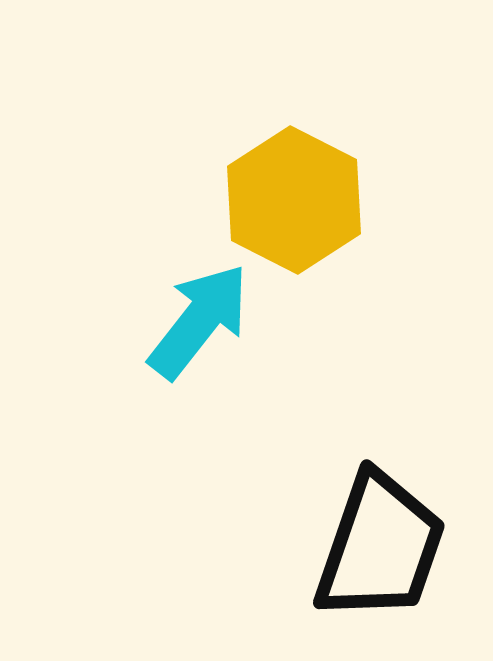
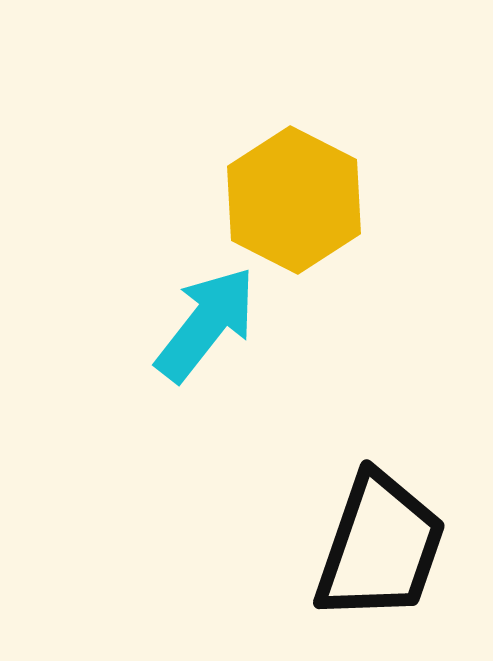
cyan arrow: moved 7 px right, 3 px down
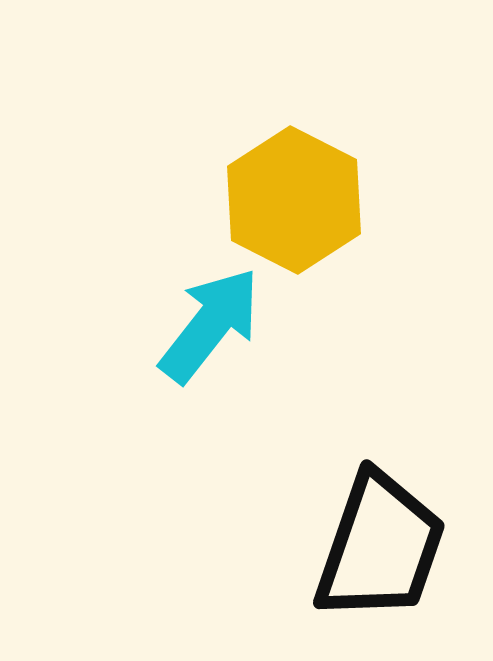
cyan arrow: moved 4 px right, 1 px down
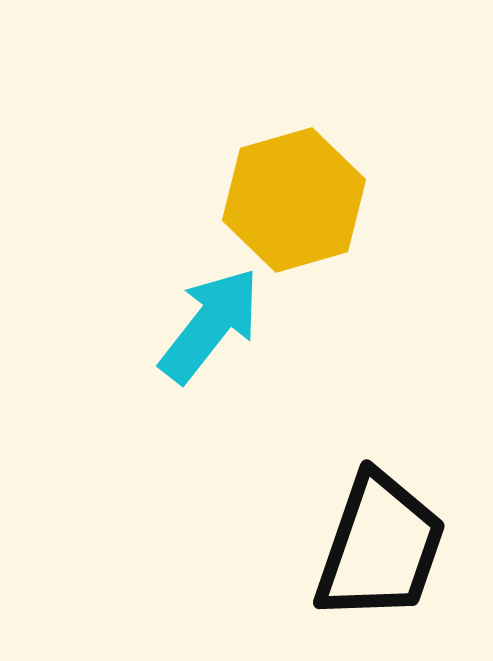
yellow hexagon: rotated 17 degrees clockwise
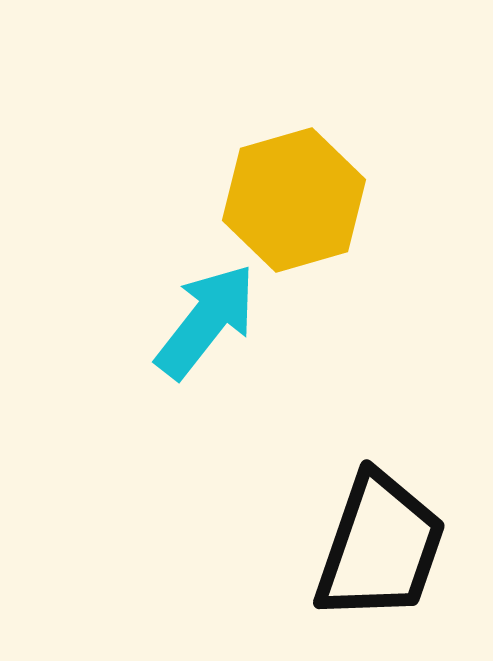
cyan arrow: moved 4 px left, 4 px up
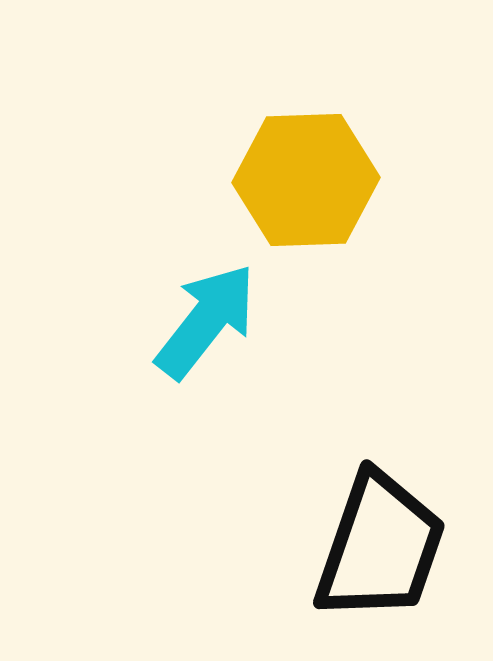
yellow hexagon: moved 12 px right, 20 px up; rotated 14 degrees clockwise
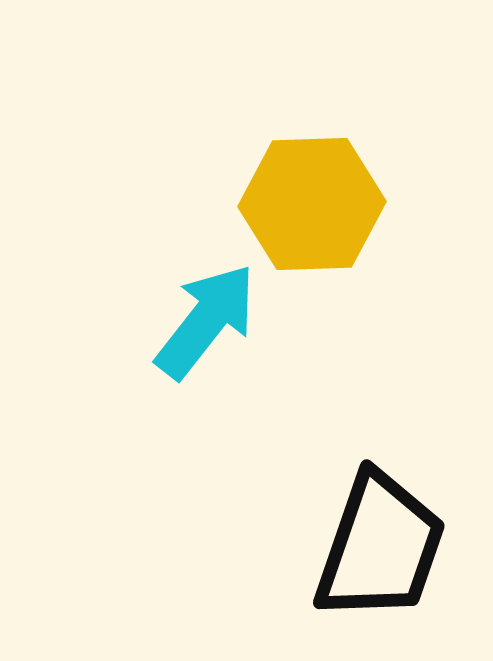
yellow hexagon: moved 6 px right, 24 px down
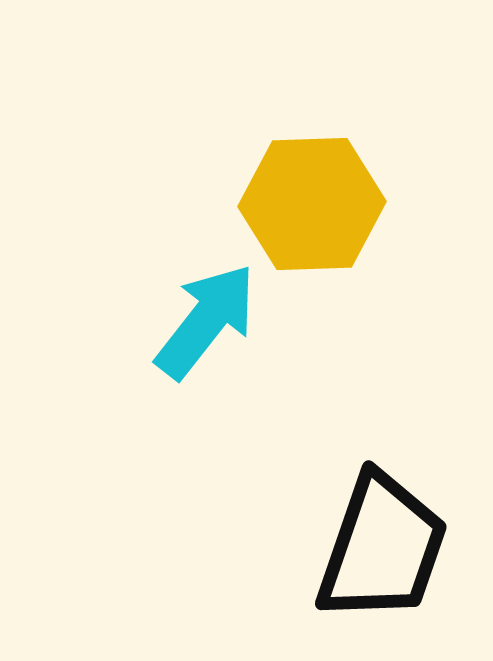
black trapezoid: moved 2 px right, 1 px down
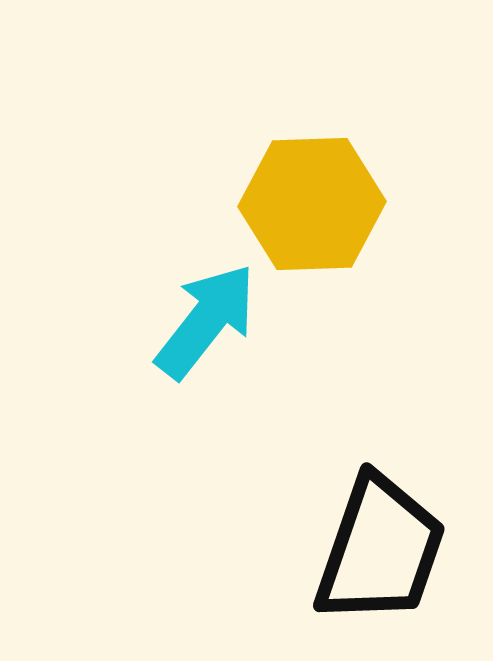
black trapezoid: moved 2 px left, 2 px down
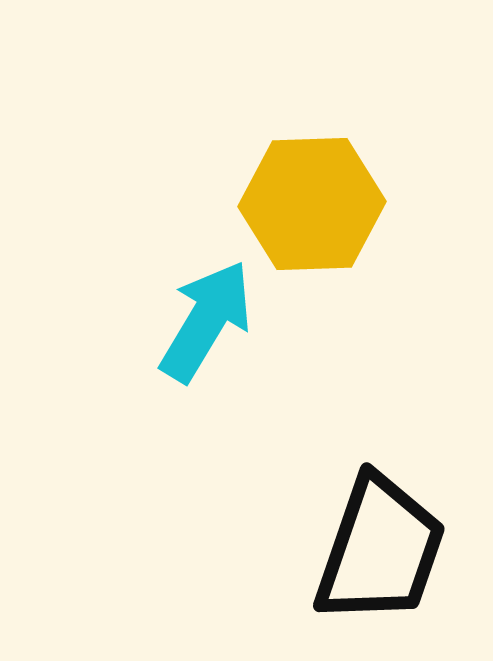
cyan arrow: rotated 7 degrees counterclockwise
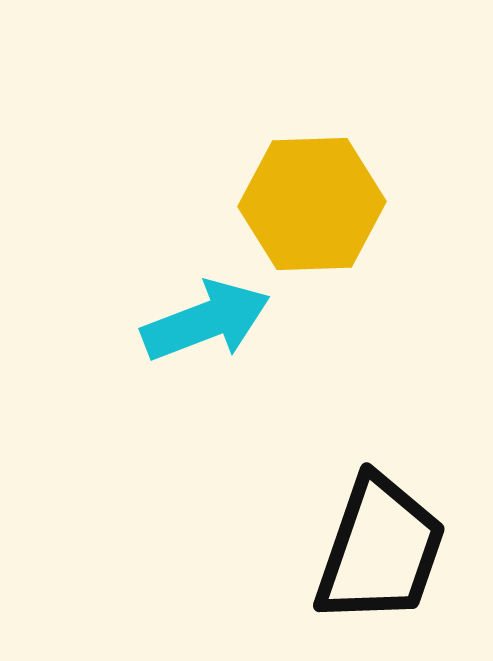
cyan arrow: rotated 38 degrees clockwise
